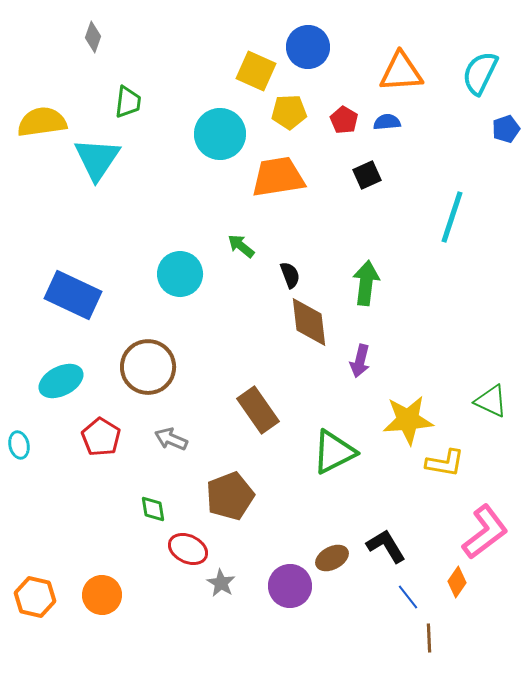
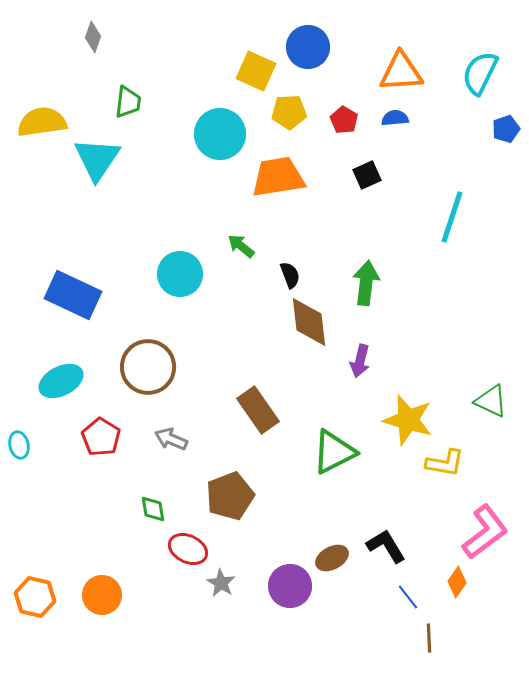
blue semicircle at (387, 122): moved 8 px right, 4 px up
yellow star at (408, 420): rotated 21 degrees clockwise
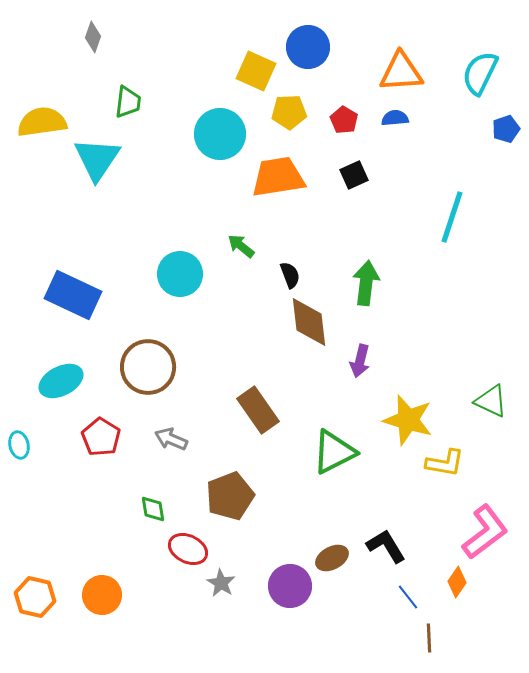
black square at (367, 175): moved 13 px left
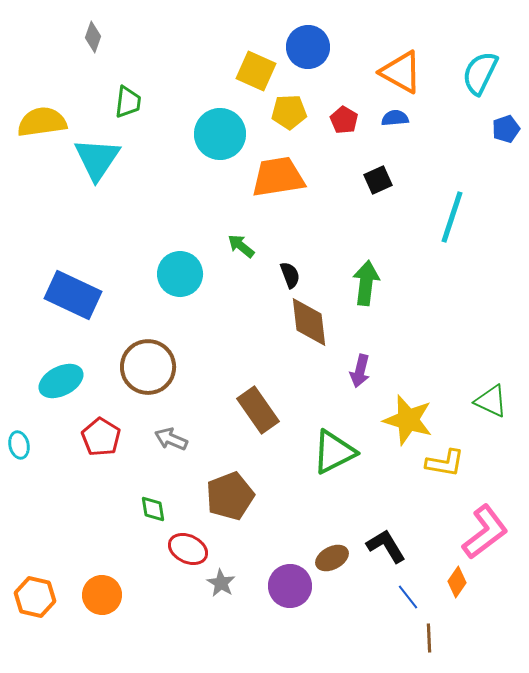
orange triangle at (401, 72): rotated 33 degrees clockwise
black square at (354, 175): moved 24 px right, 5 px down
purple arrow at (360, 361): moved 10 px down
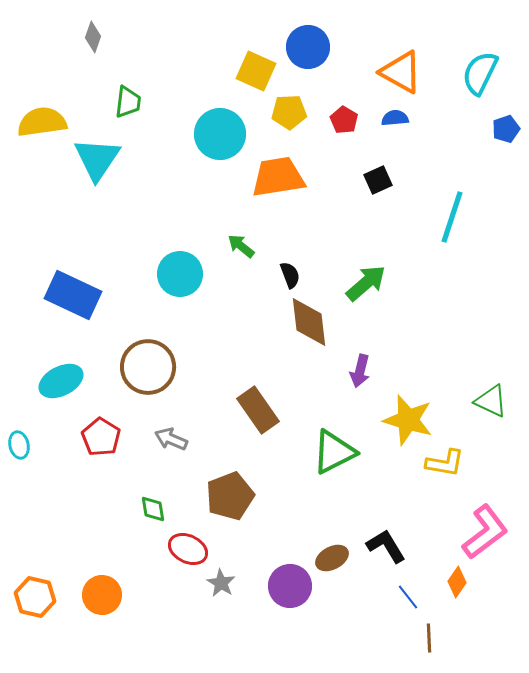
green arrow at (366, 283): rotated 42 degrees clockwise
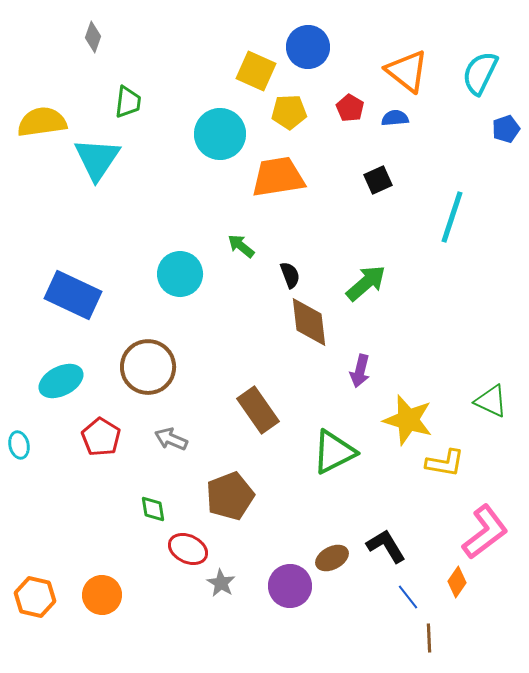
orange triangle at (401, 72): moved 6 px right, 1 px up; rotated 9 degrees clockwise
red pentagon at (344, 120): moved 6 px right, 12 px up
